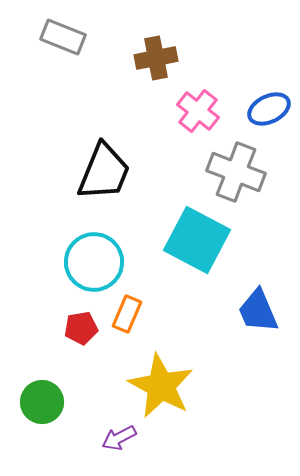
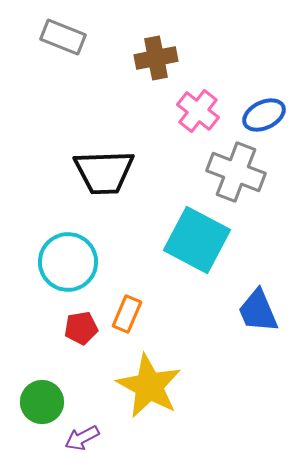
blue ellipse: moved 5 px left, 6 px down
black trapezoid: rotated 66 degrees clockwise
cyan circle: moved 26 px left
yellow star: moved 12 px left
purple arrow: moved 37 px left
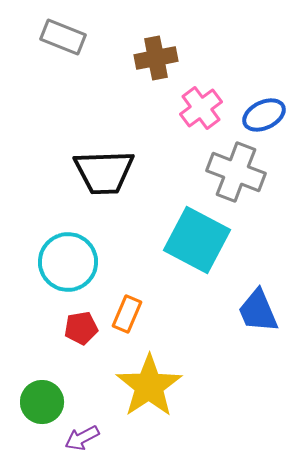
pink cross: moved 3 px right, 3 px up; rotated 15 degrees clockwise
yellow star: rotated 10 degrees clockwise
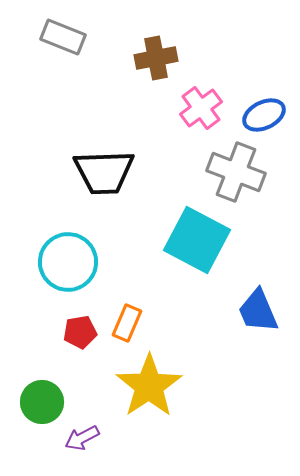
orange rectangle: moved 9 px down
red pentagon: moved 1 px left, 4 px down
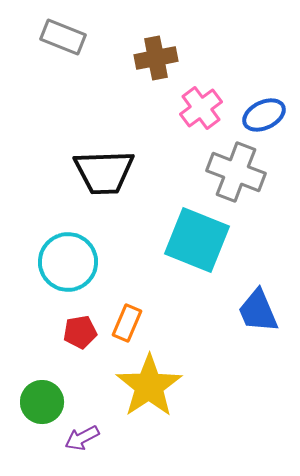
cyan square: rotated 6 degrees counterclockwise
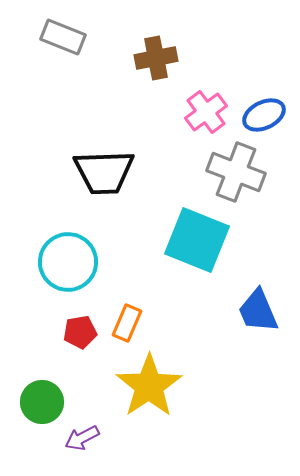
pink cross: moved 5 px right, 4 px down
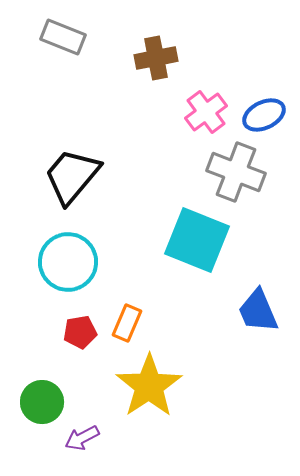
black trapezoid: moved 32 px left, 4 px down; rotated 132 degrees clockwise
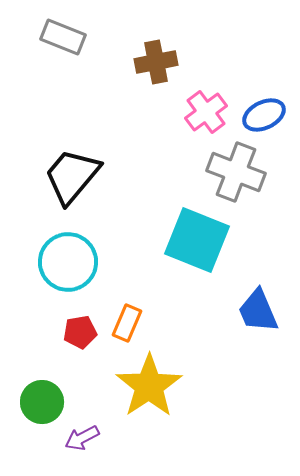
brown cross: moved 4 px down
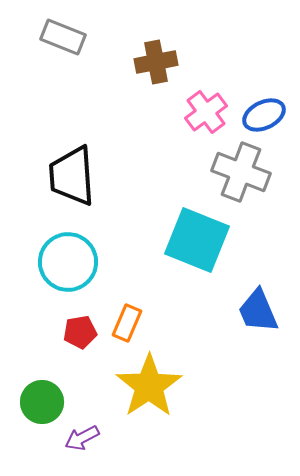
gray cross: moved 5 px right
black trapezoid: rotated 44 degrees counterclockwise
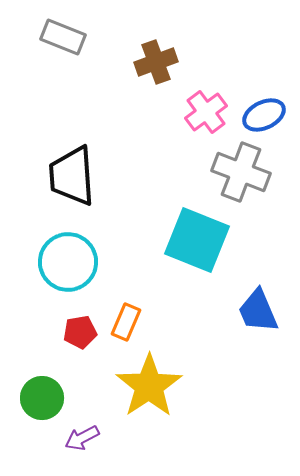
brown cross: rotated 9 degrees counterclockwise
orange rectangle: moved 1 px left, 1 px up
green circle: moved 4 px up
